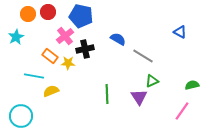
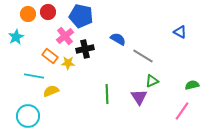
cyan circle: moved 7 px right
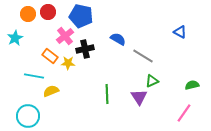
cyan star: moved 1 px left, 1 px down
pink line: moved 2 px right, 2 px down
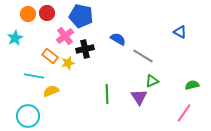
red circle: moved 1 px left, 1 px down
yellow star: rotated 16 degrees counterclockwise
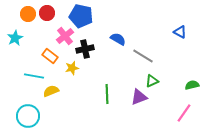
yellow star: moved 4 px right, 5 px down
purple triangle: rotated 42 degrees clockwise
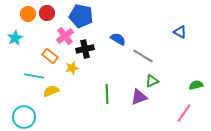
green semicircle: moved 4 px right
cyan circle: moved 4 px left, 1 px down
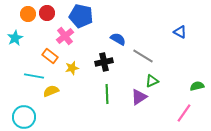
black cross: moved 19 px right, 13 px down
green semicircle: moved 1 px right, 1 px down
purple triangle: rotated 12 degrees counterclockwise
